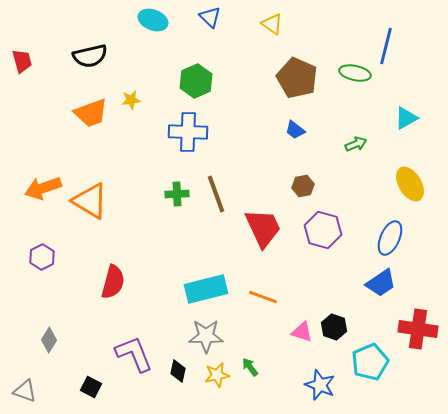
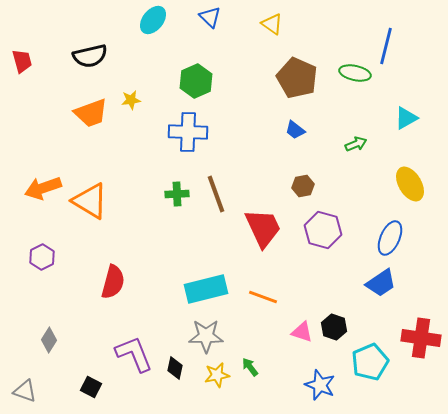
cyan ellipse at (153, 20): rotated 72 degrees counterclockwise
red cross at (418, 329): moved 3 px right, 9 px down
black diamond at (178, 371): moved 3 px left, 3 px up
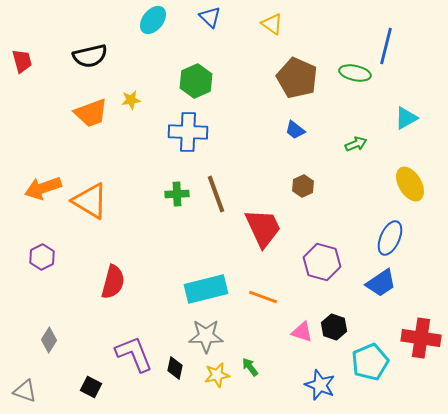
brown hexagon at (303, 186): rotated 15 degrees counterclockwise
purple hexagon at (323, 230): moved 1 px left, 32 px down
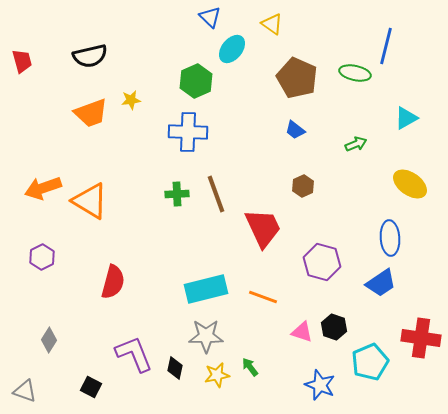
cyan ellipse at (153, 20): moved 79 px right, 29 px down
yellow ellipse at (410, 184): rotated 24 degrees counterclockwise
blue ellipse at (390, 238): rotated 28 degrees counterclockwise
